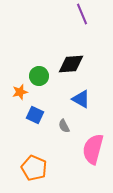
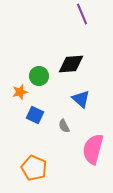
blue triangle: rotated 12 degrees clockwise
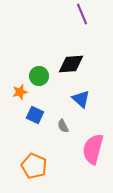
gray semicircle: moved 1 px left
orange pentagon: moved 2 px up
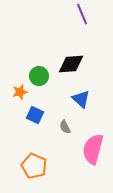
gray semicircle: moved 2 px right, 1 px down
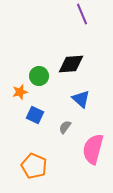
gray semicircle: rotated 64 degrees clockwise
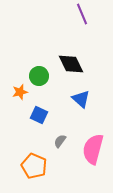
black diamond: rotated 68 degrees clockwise
blue square: moved 4 px right
gray semicircle: moved 5 px left, 14 px down
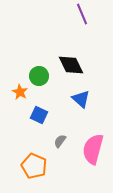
black diamond: moved 1 px down
orange star: rotated 28 degrees counterclockwise
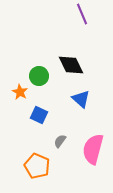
orange pentagon: moved 3 px right
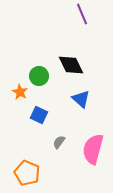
gray semicircle: moved 1 px left, 1 px down
orange pentagon: moved 10 px left, 7 px down
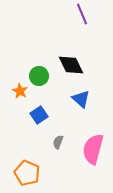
orange star: moved 1 px up
blue square: rotated 30 degrees clockwise
gray semicircle: moved 1 px left; rotated 16 degrees counterclockwise
